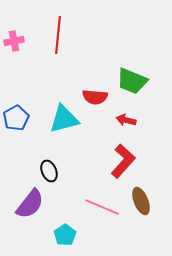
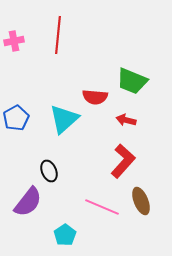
cyan triangle: rotated 28 degrees counterclockwise
purple semicircle: moved 2 px left, 2 px up
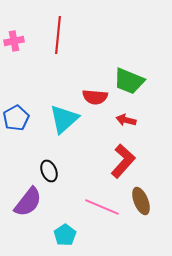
green trapezoid: moved 3 px left
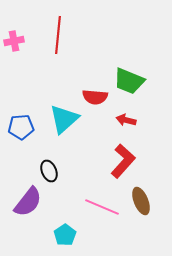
blue pentagon: moved 5 px right, 9 px down; rotated 25 degrees clockwise
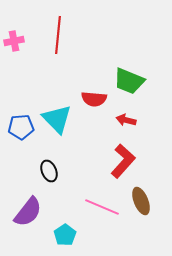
red semicircle: moved 1 px left, 2 px down
cyan triangle: moved 7 px left; rotated 32 degrees counterclockwise
purple semicircle: moved 10 px down
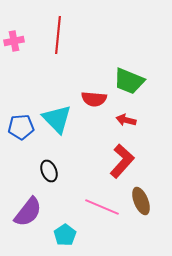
red L-shape: moved 1 px left
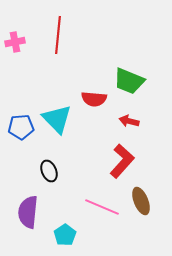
pink cross: moved 1 px right, 1 px down
red arrow: moved 3 px right, 1 px down
purple semicircle: rotated 148 degrees clockwise
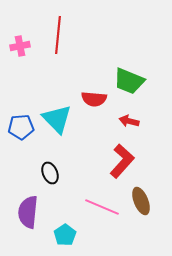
pink cross: moved 5 px right, 4 px down
black ellipse: moved 1 px right, 2 px down
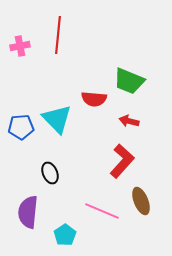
pink line: moved 4 px down
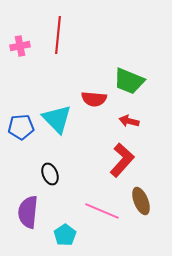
red L-shape: moved 1 px up
black ellipse: moved 1 px down
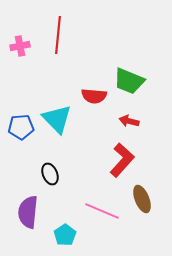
red semicircle: moved 3 px up
brown ellipse: moved 1 px right, 2 px up
